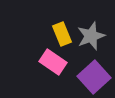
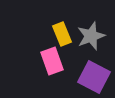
pink rectangle: moved 1 px left, 1 px up; rotated 36 degrees clockwise
purple square: rotated 20 degrees counterclockwise
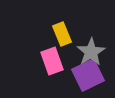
gray star: moved 16 px down; rotated 12 degrees counterclockwise
purple square: moved 6 px left, 2 px up; rotated 36 degrees clockwise
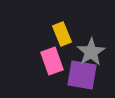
purple square: moved 6 px left; rotated 36 degrees clockwise
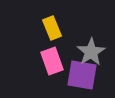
yellow rectangle: moved 10 px left, 6 px up
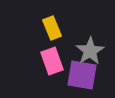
gray star: moved 1 px left, 1 px up
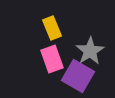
pink rectangle: moved 2 px up
purple square: moved 4 px left, 1 px down; rotated 20 degrees clockwise
